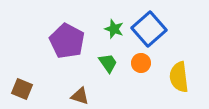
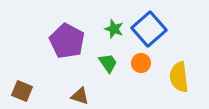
brown square: moved 2 px down
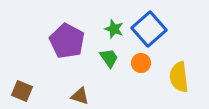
green trapezoid: moved 1 px right, 5 px up
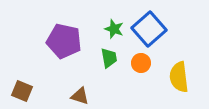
purple pentagon: moved 3 px left; rotated 16 degrees counterclockwise
green trapezoid: rotated 25 degrees clockwise
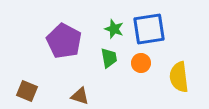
blue square: rotated 32 degrees clockwise
purple pentagon: rotated 16 degrees clockwise
brown square: moved 5 px right
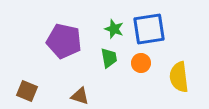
purple pentagon: rotated 16 degrees counterclockwise
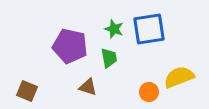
purple pentagon: moved 6 px right, 5 px down
orange circle: moved 8 px right, 29 px down
yellow semicircle: rotated 76 degrees clockwise
brown triangle: moved 8 px right, 9 px up
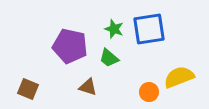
green trapezoid: rotated 140 degrees clockwise
brown square: moved 1 px right, 2 px up
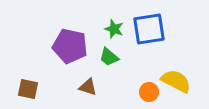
green trapezoid: moved 1 px up
yellow semicircle: moved 3 px left, 4 px down; rotated 48 degrees clockwise
brown square: rotated 10 degrees counterclockwise
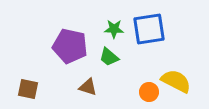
green star: rotated 18 degrees counterclockwise
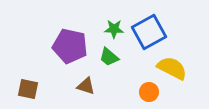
blue square: moved 3 px down; rotated 20 degrees counterclockwise
yellow semicircle: moved 4 px left, 13 px up
brown triangle: moved 2 px left, 1 px up
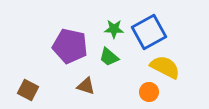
yellow semicircle: moved 7 px left, 1 px up
brown square: moved 1 px down; rotated 15 degrees clockwise
